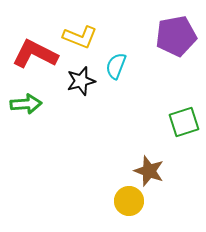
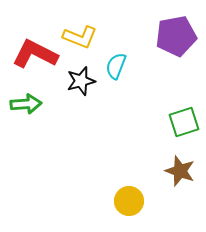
brown star: moved 31 px right
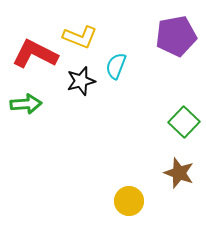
green square: rotated 28 degrees counterclockwise
brown star: moved 1 px left, 2 px down
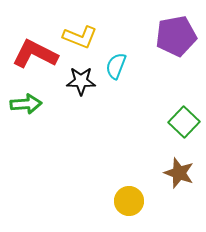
black star: rotated 16 degrees clockwise
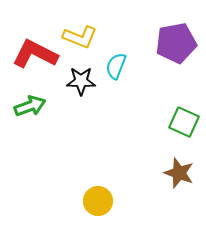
purple pentagon: moved 7 px down
green arrow: moved 4 px right, 2 px down; rotated 16 degrees counterclockwise
green square: rotated 20 degrees counterclockwise
yellow circle: moved 31 px left
